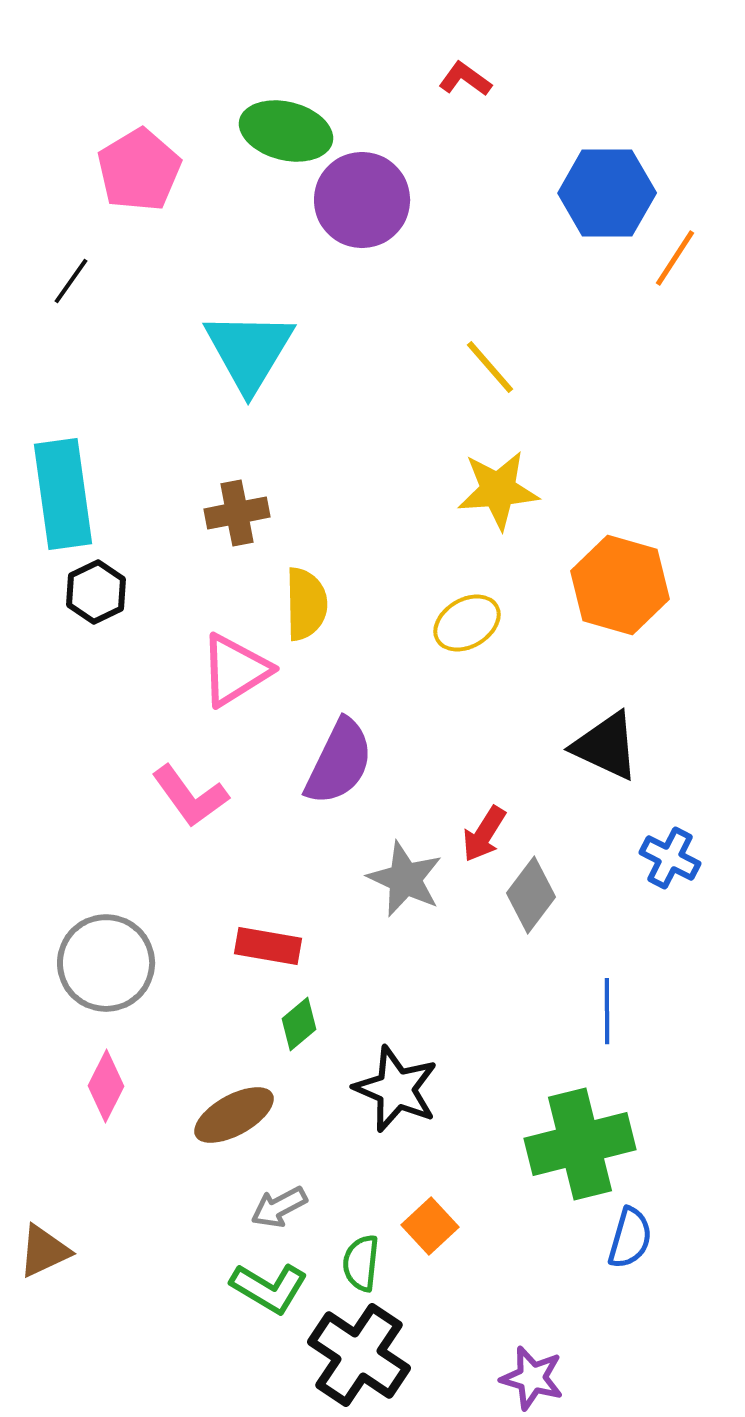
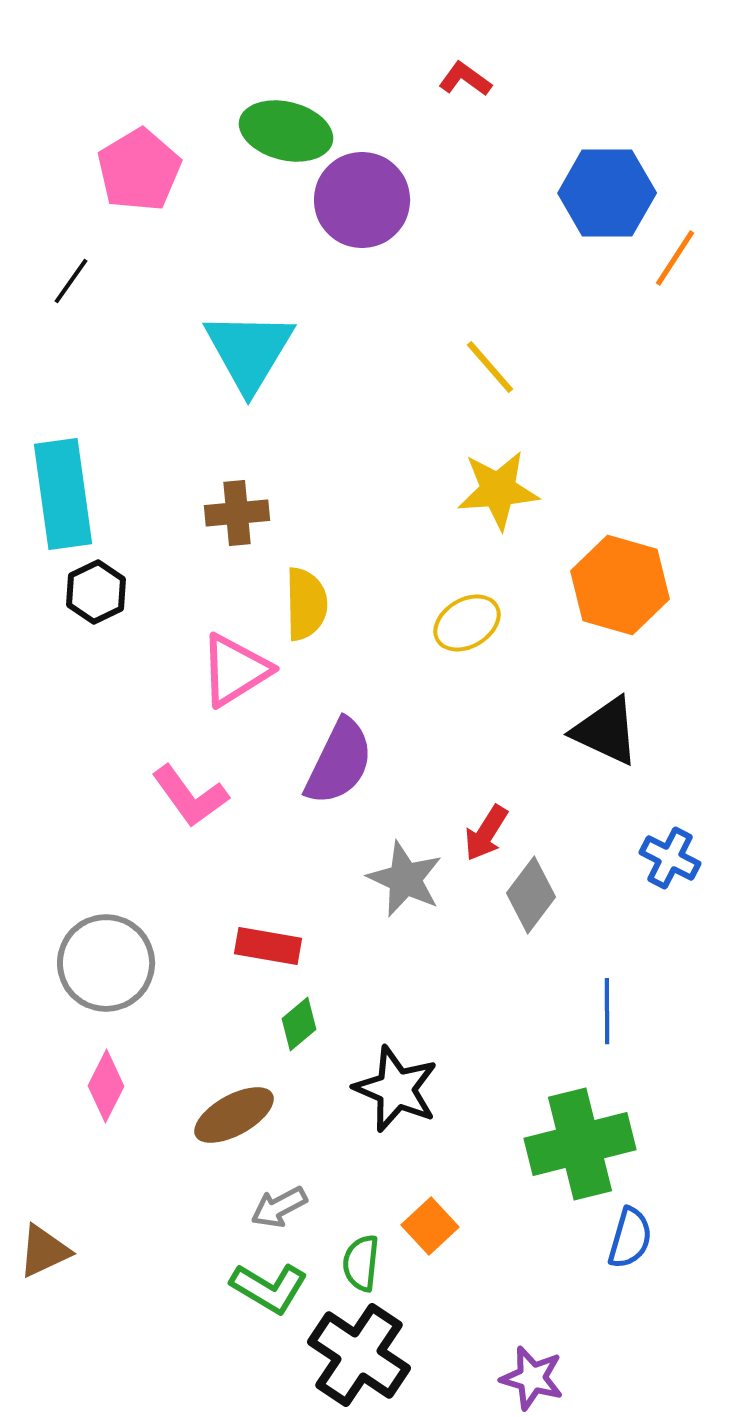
brown cross: rotated 6 degrees clockwise
black triangle: moved 15 px up
red arrow: moved 2 px right, 1 px up
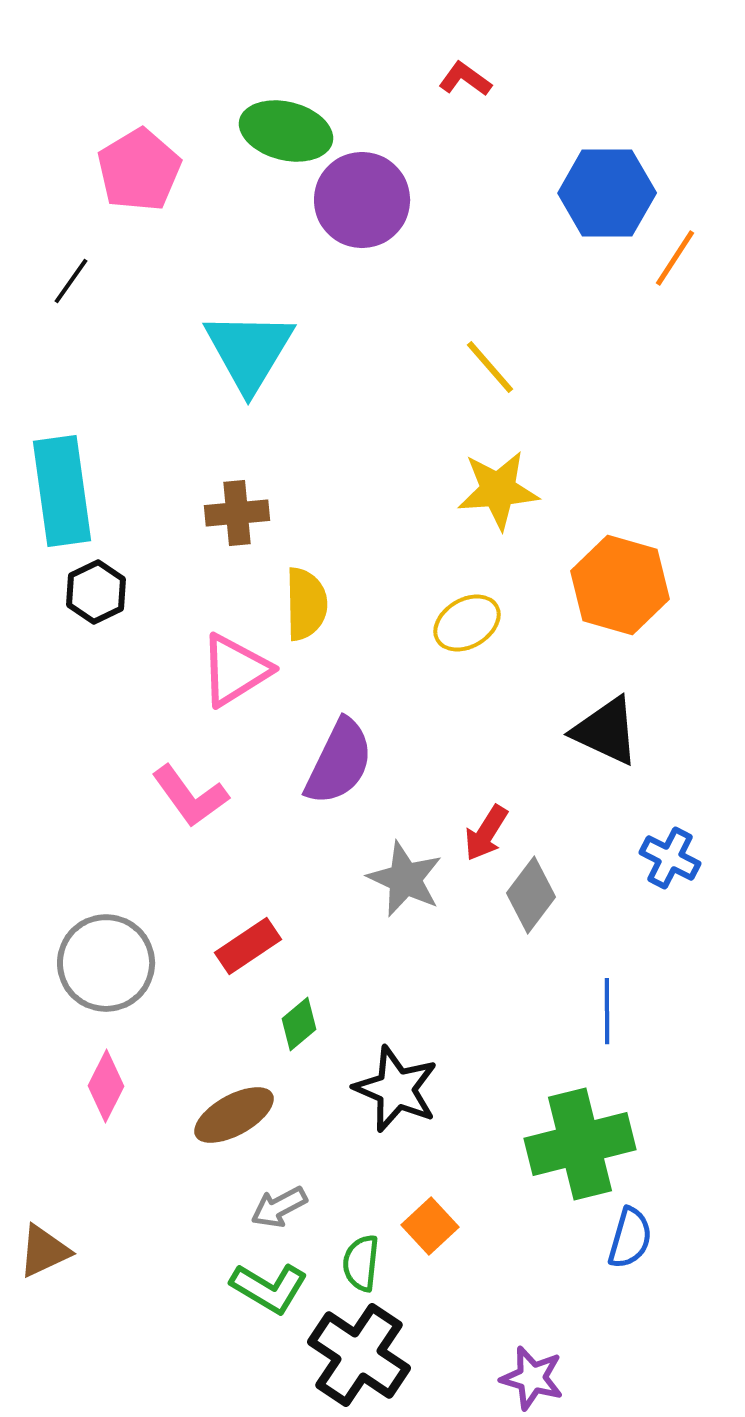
cyan rectangle: moved 1 px left, 3 px up
red rectangle: moved 20 px left; rotated 44 degrees counterclockwise
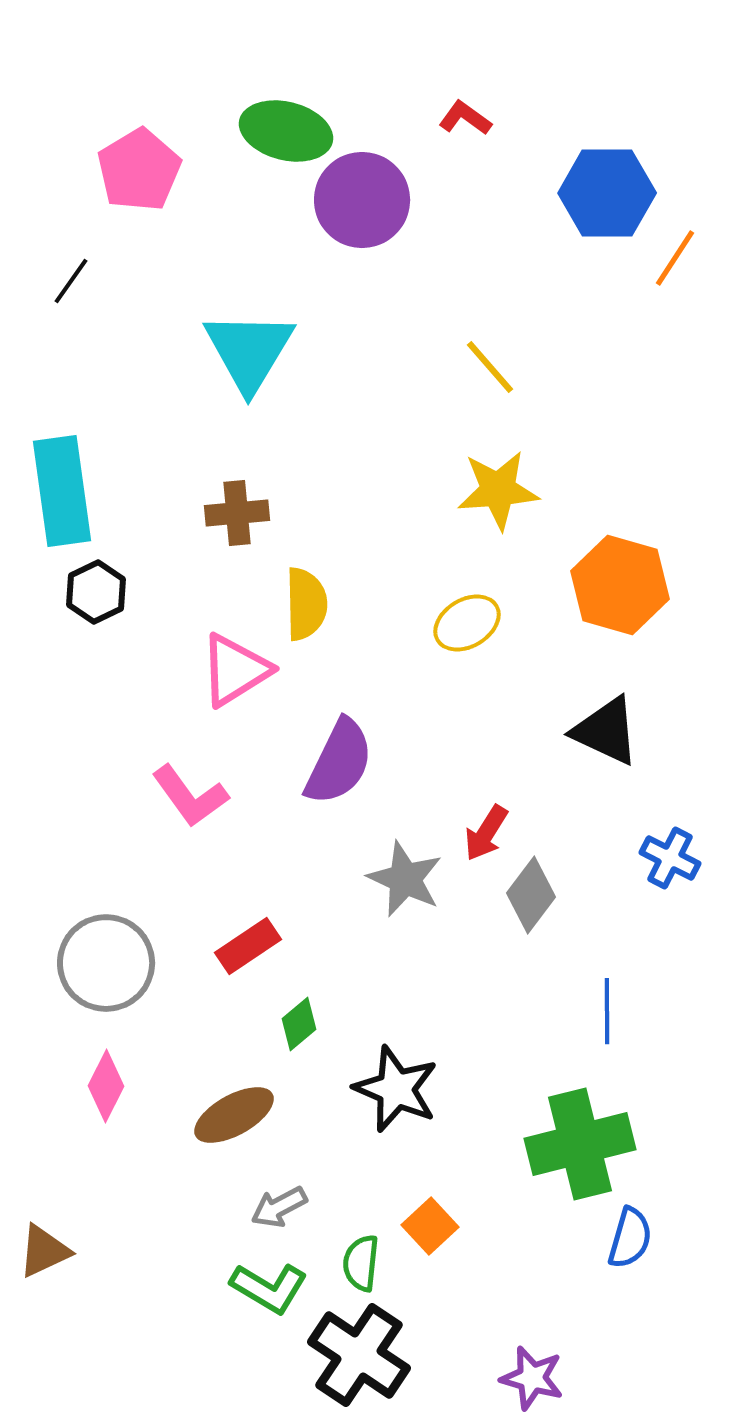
red L-shape: moved 39 px down
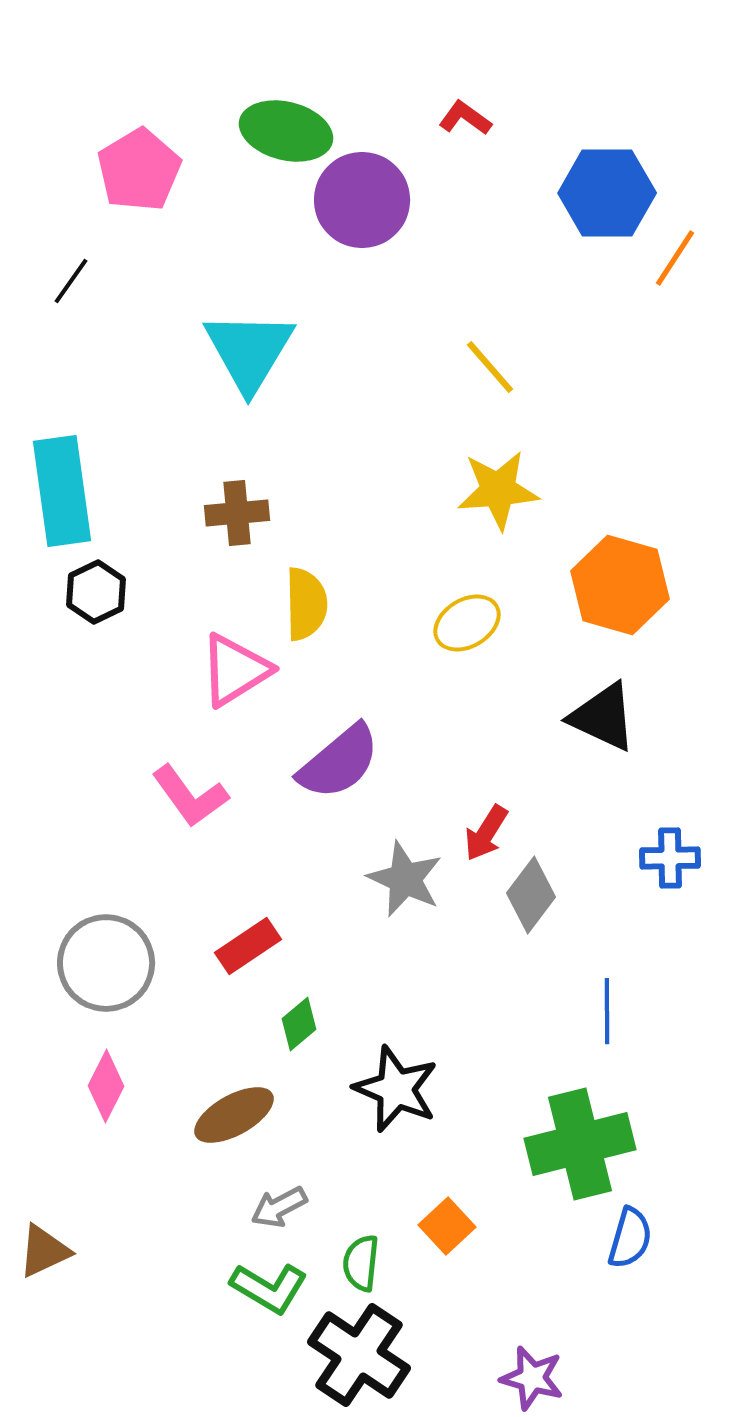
black triangle: moved 3 px left, 14 px up
purple semicircle: rotated 24 degrees clockwise
blue cross: rotated 28 degrees counterclockwise
orange square: moved 17 px right
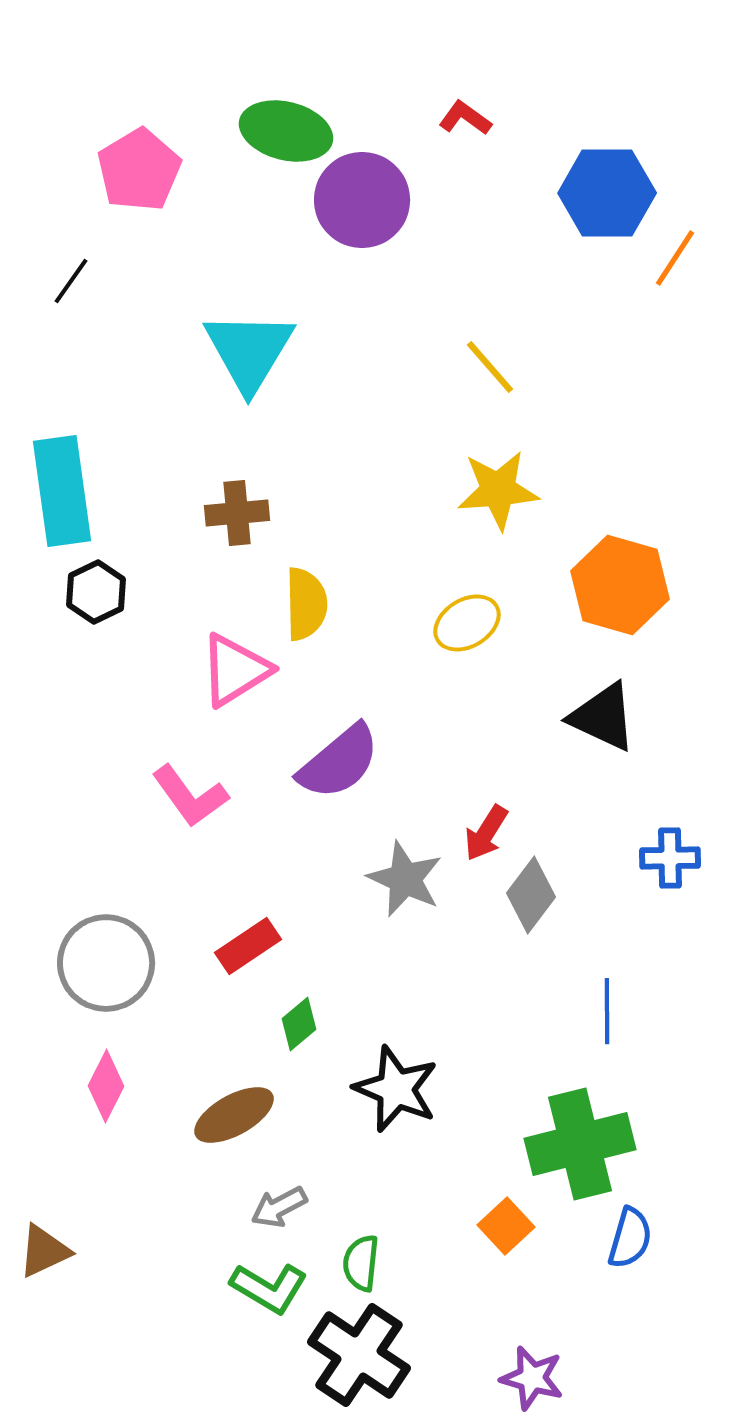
orange square: moved 59 px right
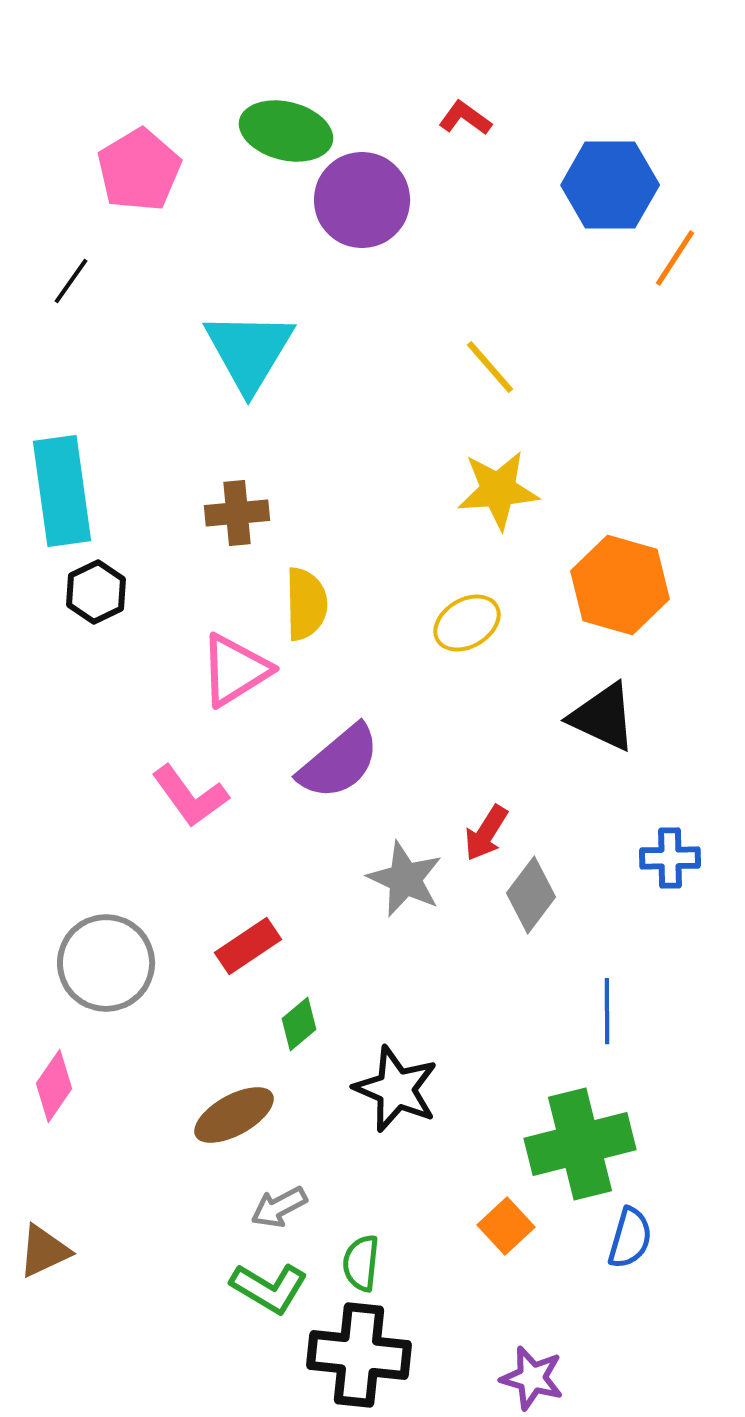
blue hexagon: moved 3 px right, 8 px up
pink diamond: moved 52 px left; rotated 8 degrees clockwise
black cross: rotated 28 degrees counterclockwise
